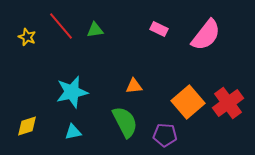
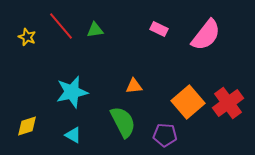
green semicircle: moved 2 px left
cyan triangle: moved 3 px down; rotated 42 degrees clockwise
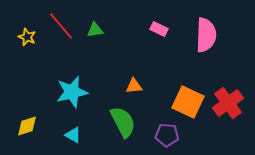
pink semicircle: rotated 36 degrees counterclockwise
orange square: rotated 24 degrees counterclockwise
purple pentagon: moved 2 px right
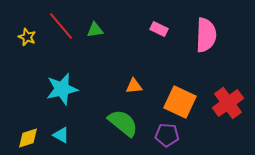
cyan star: moved 10 px left, 3 px up
orange square: moved 8 px left
green semicircle: moved 1 px down; rotated 24 degrees counterclockwise
yellow diamond: moved 1 px right, 12 px down
cyan triangle: moved 12 px left
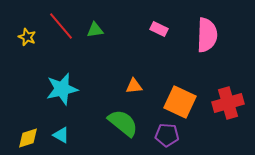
pink semicircle: moved 1 px right
red cross: rotated 20 degrees clockwise
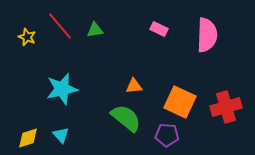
red line: moved 1 px left
red cross: moved 2 px left, 4 px down
green semicircle: moved 3 px right, 5 px up
cyan triangle: rotated 18 degrees clockwise
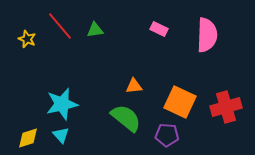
yellow star: moved 2 px down
cyan star: moved 15 px down
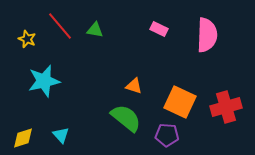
green triangle: rotated 18 degrees clockwise
orange triangle: rotated 24 degrees clockwise
cyan star: moved 18 px left, 23 px up
yellow diamond: moved 5 px left
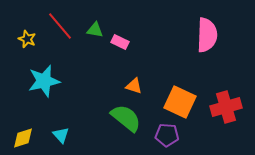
pink rectangle: moved 39 px left, 13 px down
